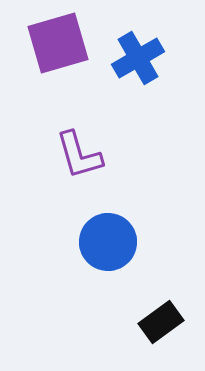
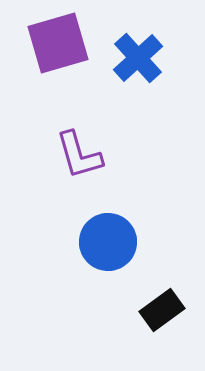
blue cross: rotated 12 degrees counterclockwise
black rectangle: moved 1 px right, 12 px up
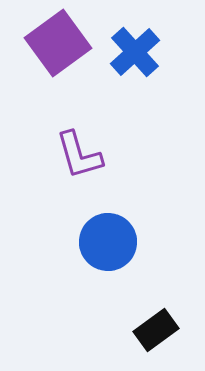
purple square: rotated 20 degrees counterclockwise
blue cross: moved 3 px left, 6 px up
black rectangle: moved 6 px left, 20 px down
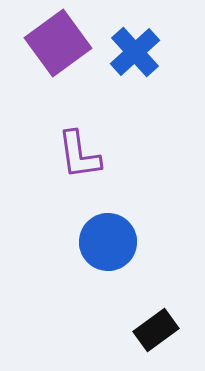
purple L-shape: rotated 8 degrees clockwise
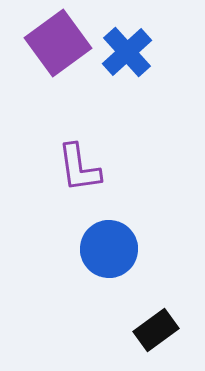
blue cross: moved 8 px left
purple L-shape: moved 13 px down
blue circle: moved 1 px right, 7 px down
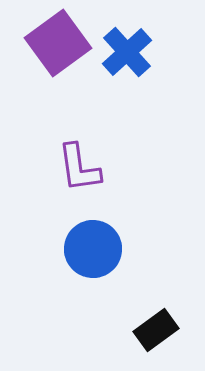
blue circle: moved 16 px left
